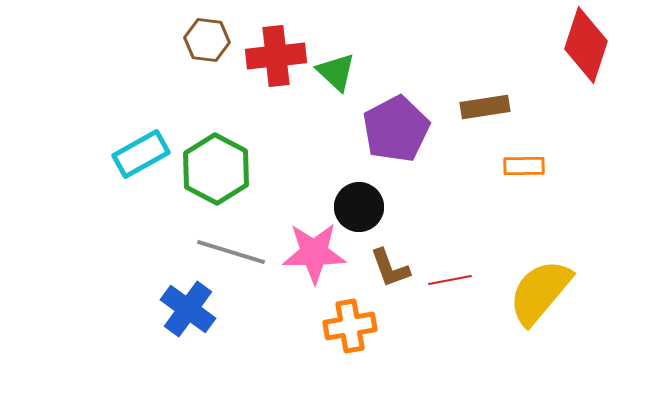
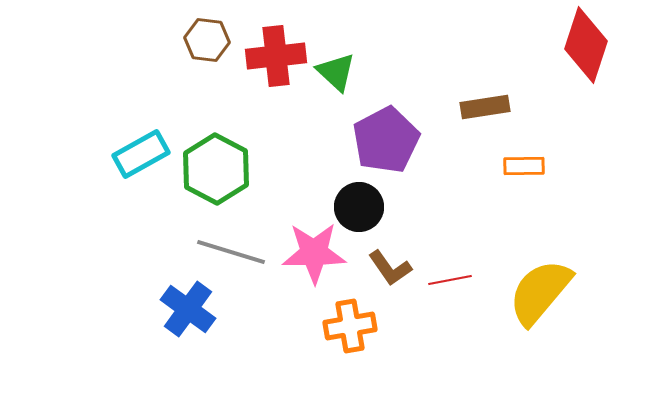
purple pentagon: moved 10 px left, 11 px down
brown L-shape: rotated 15 degrees counterclockwise
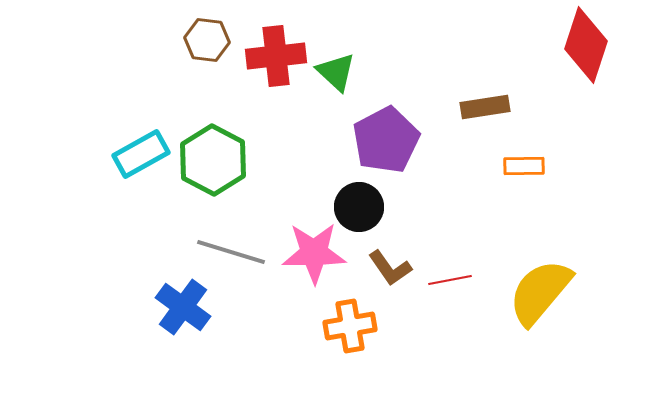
green hexagon: moved 3 px left, 9 px up
blue cross: moved 5 px left, 2 px up
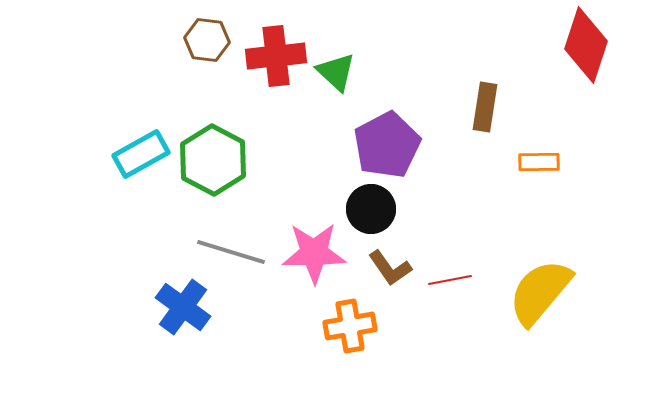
brown rectangle: rotated 72 degrees counterclockwise
purple pentagon: moved 1 px right, 5 px down
orange rectangle: moved 15 px right, 4 px up
black circle: moved 12 px right, 2 px down
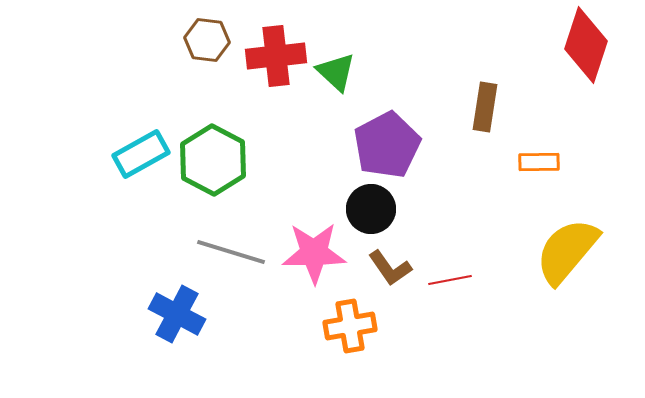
yellow semicircle: moved 27 px right, 41 px up
blue cross: moved 6 px left, 7 px down; rotated 8 degrees counterclockwise
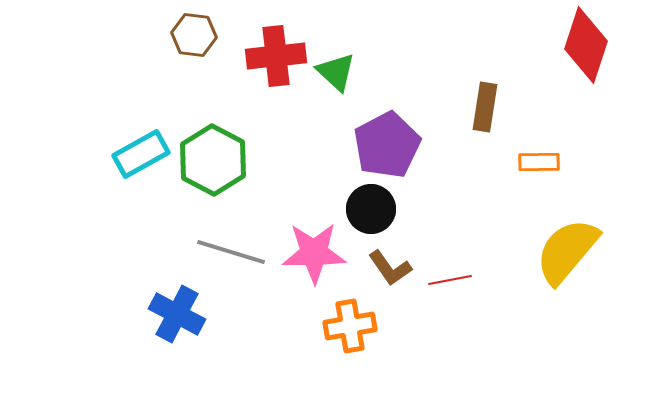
brown hexagon: moved 13 px left, 5 px up
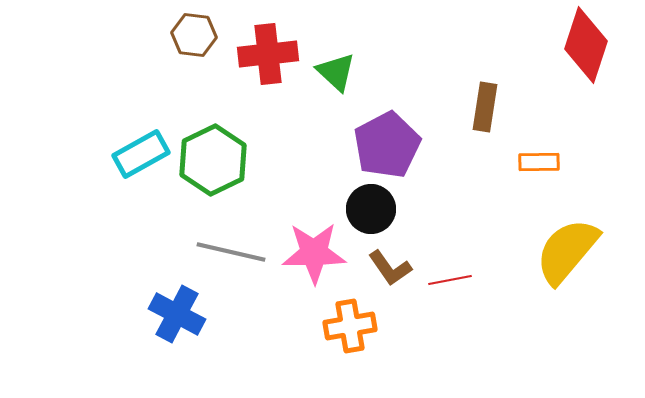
red cross: moved 8 px left, 2 px up
green hexagon: rotated 6 degrees clockwise
gray line: rotated 4 degrees counterclockwise
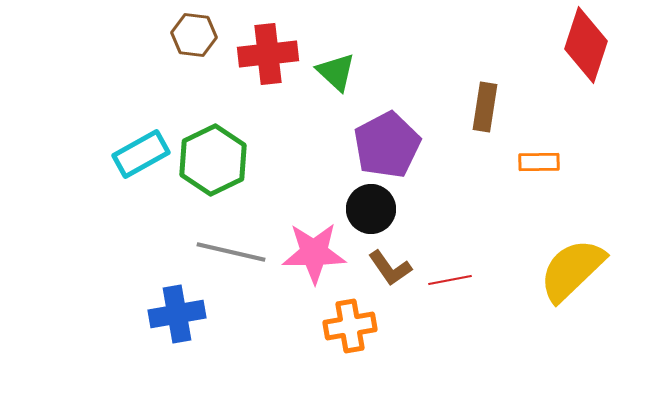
yellow semicircle: moved 5 px right, 19 px down; rotated 6 degrees clockwise
blue cross: rotated 38 degrees counterclockwise
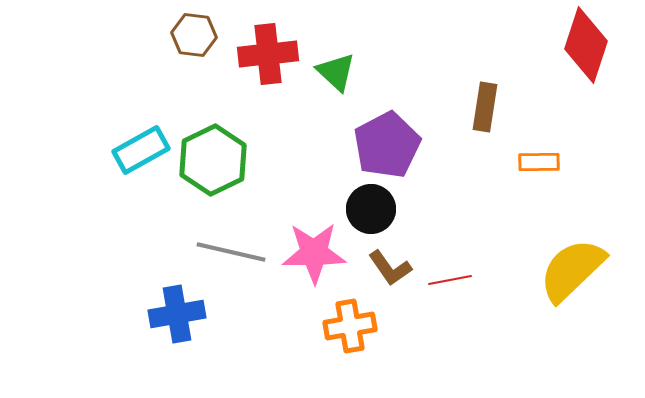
cyan rectangle: moved 4 px up
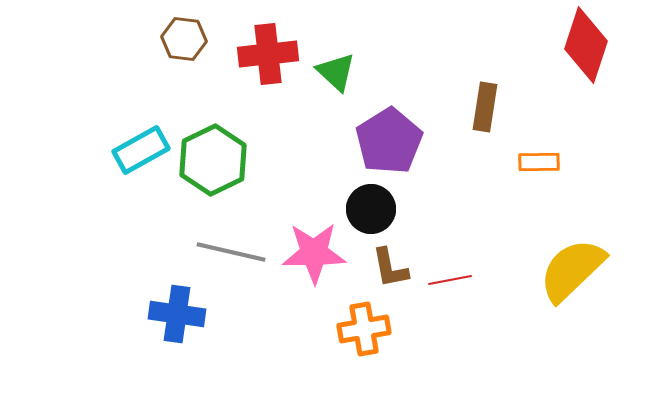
brown hexagon: moved 10 px left, 4 px down
purple pentagon: moved 2 px right, 4 px up; rotated 4 degrees counterclockwise
brown L-shape: rotated 24 degrees clockwise
blue cross: rotated 18 degrees clockwise
orange cross: moved 14 px right, 3 px down
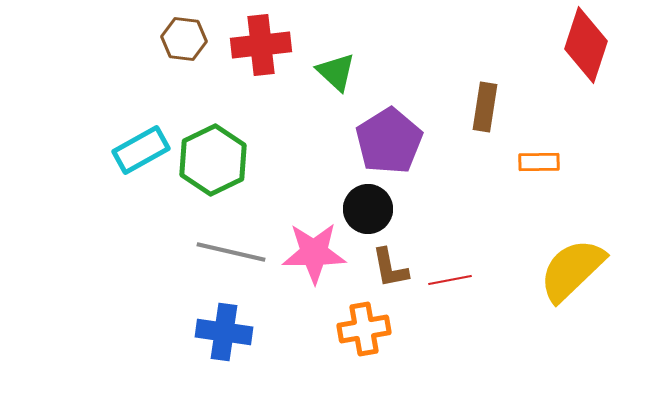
red cross: moved 7 px left, 9 px up
black circle: moved 3 px left
blue cross: moved 47 px right, 18 px down
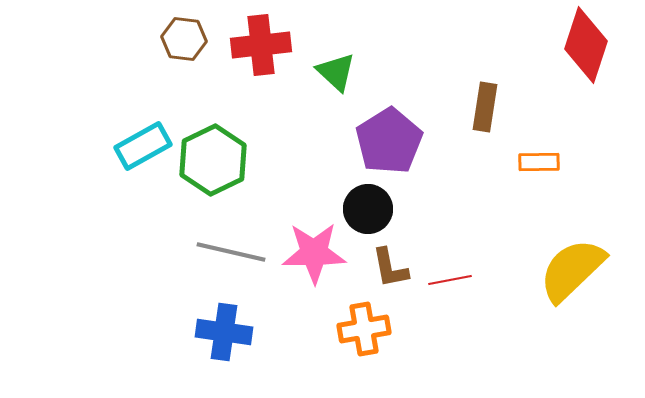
cyan rectangle: moved 2 px right, 4 px up
